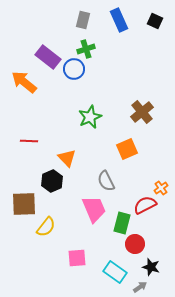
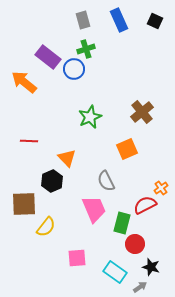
gray rectangle: rotated 30 degrees counterclockwise
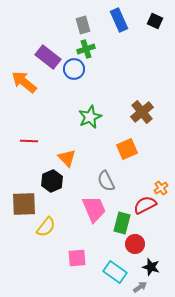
gray rectangle: moved 5 px down
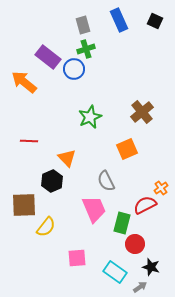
brown square: moved 1 px down
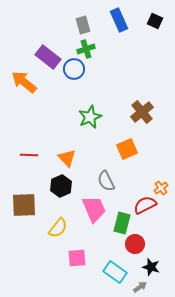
red line: moved 14 px down
black hexagon: moved 9 px right, 5 px down
yellow semicircle: moved 12 px right, 1 px down
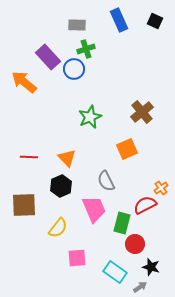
gray rectangle: moved 6 px left; rotated 72 degrees counterclockwise
purple rectangle: rotated 10 degrees clockwise
red line: moved 2 px down
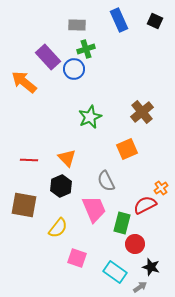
red line: moved 3 px down
brown square: rotated 12 degrees clockwise
pink square: rotated 24 degrees clockwise
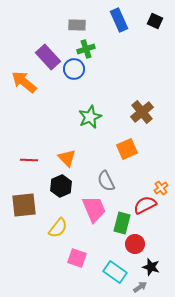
brown square: rotated 16 degrees counterclockwise
